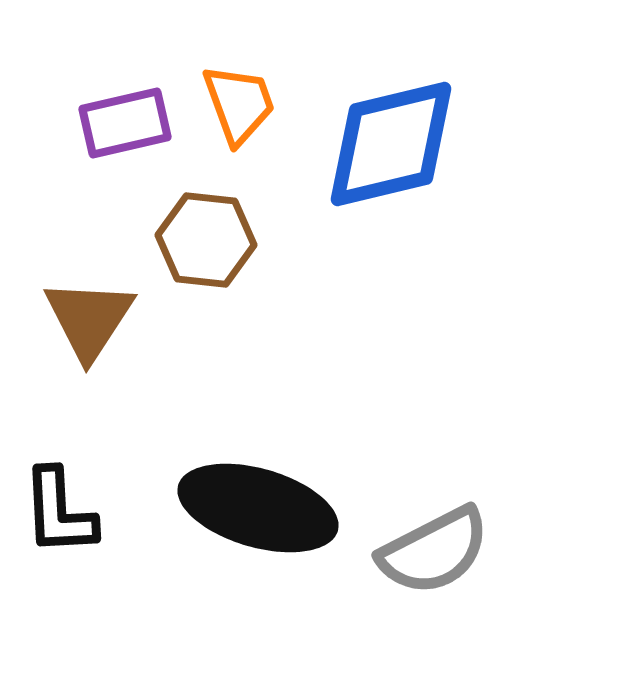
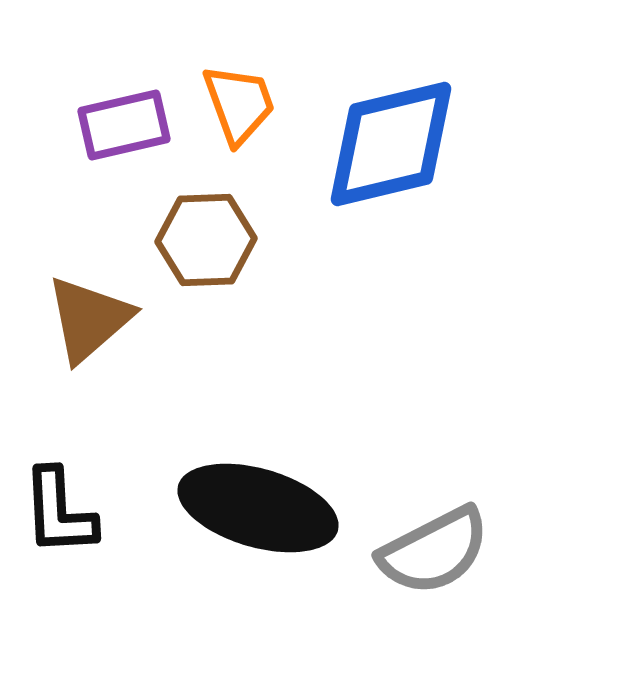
purple rectangle: moved 1 px left, 2 px down
brown hexagon: rotated 8 degrees counterclockwise
brown triangle: rotated 16 degrees clockwise
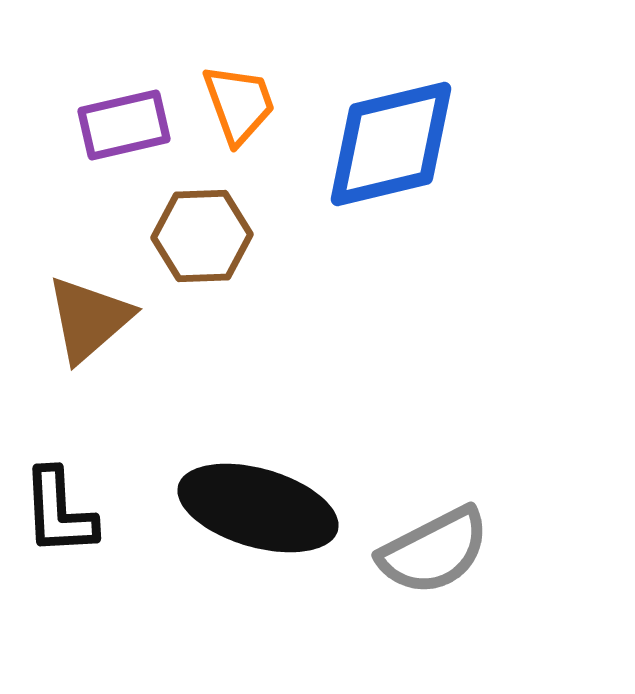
brown hexagon: moved 4 px left, 4 px up
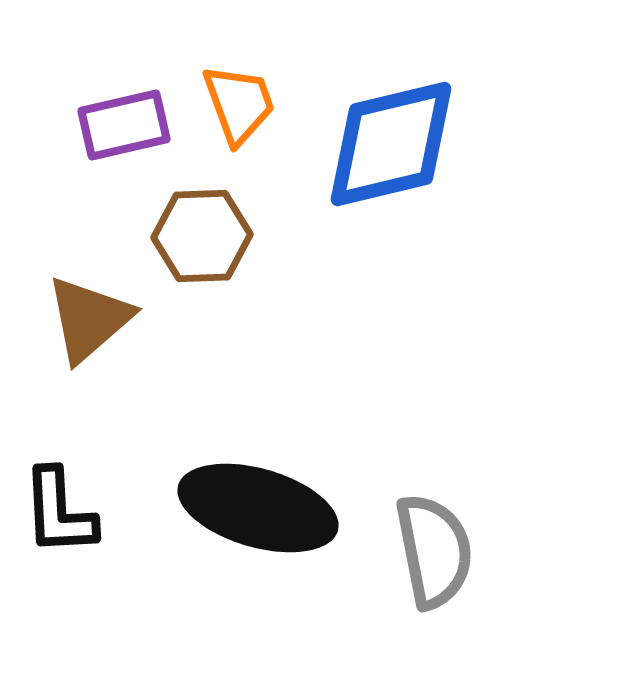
gray semicircle: rotated 74 degrees counterclockwise
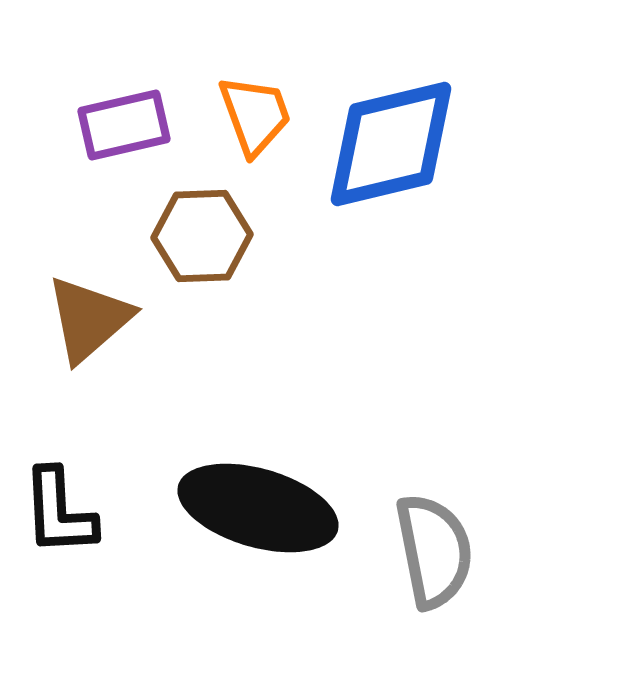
orange trapezoid: moved 16 px right, 11 px down
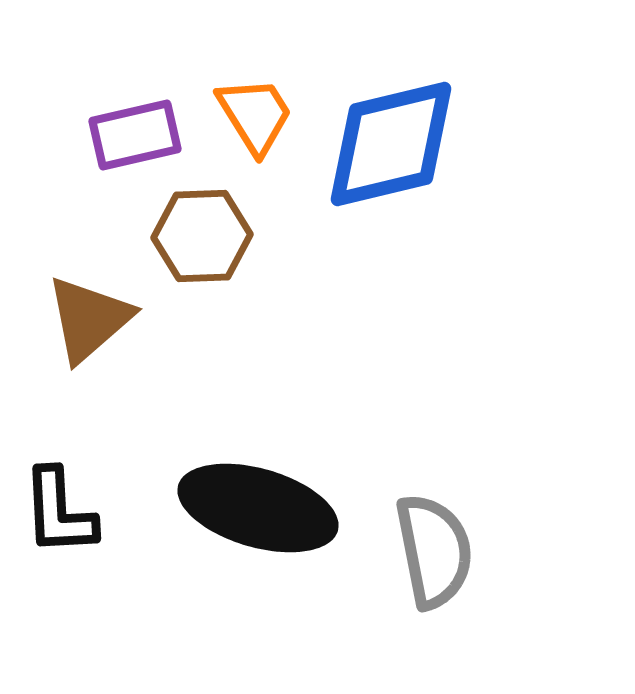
orange trapezoid: rotated 12 degrees counterclockwise
purple rectangle: moved 11 px right, 10 px down
